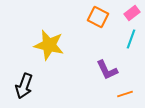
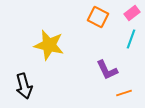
black arrow: rotated 35 degrees counterclockwise
orange line: moved 1 px left, 1 px up
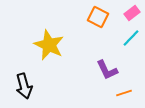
cyan line: moved 1 px up; rotated 24 degrees clockwise
yellow star: rotated 12 degrees clockwise
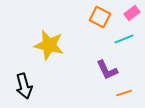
orange square: moved 2 px right
cyan line: moved 7 px left, 1 px down; rotated 24 degrees clockwise
yellow star: rotated 12 degrees counterclockwise
